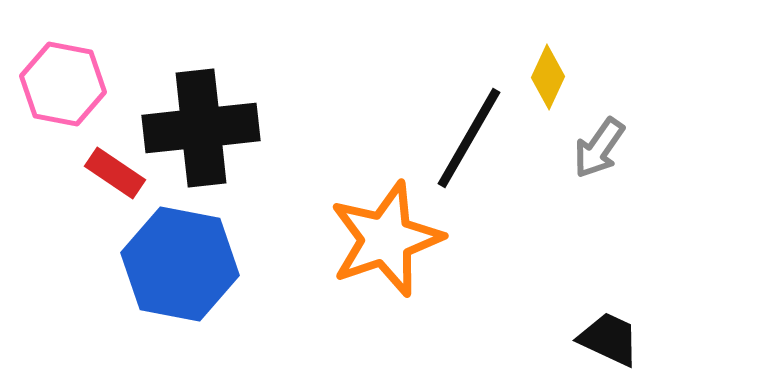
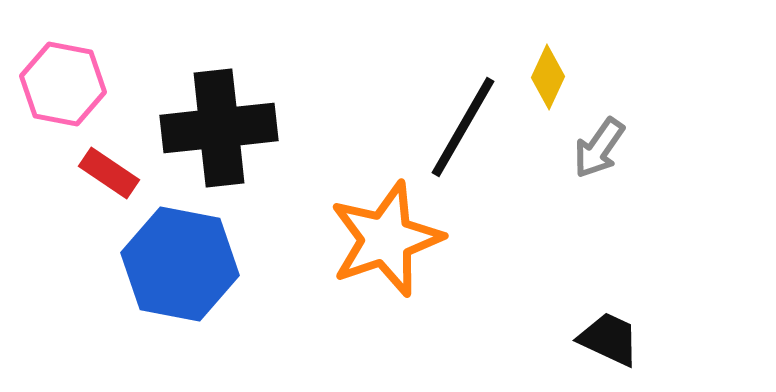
black cross: moved 18 px right
black line: moved 6 px left, 11 px up
red rectangle: moved 6 px left
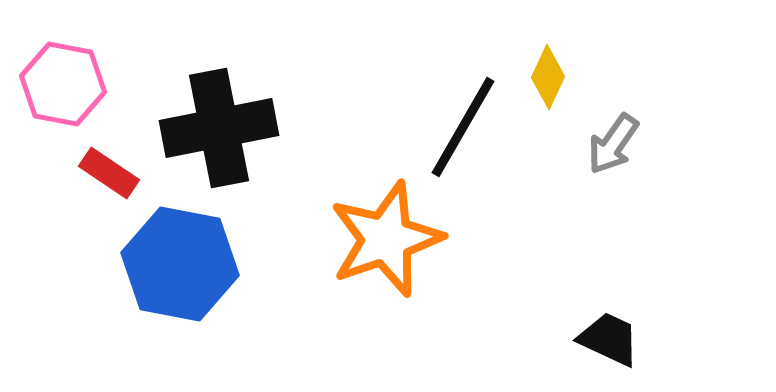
black cross: rotated 5 degrees counterclockwise
gray arrow: moved 14 px right, 4 px up
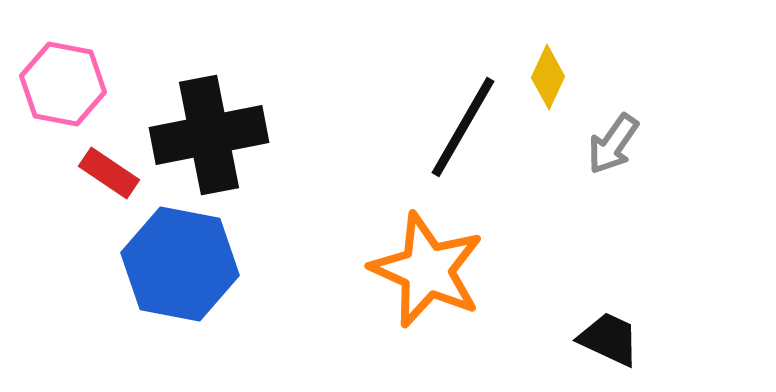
black cross: moved 10 px left, 7 px down
orange star: moved 41 px right, 31 px down; rotated 29 degrees counterclockwise
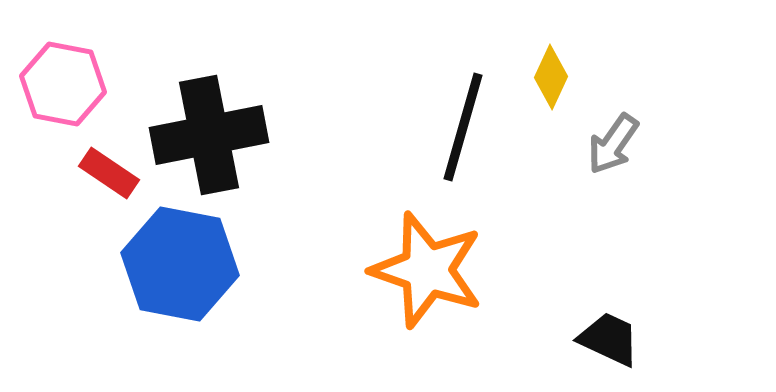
yellow diamond: moved 3 px right
black line: rotated 14 degrees counterclockwise
orange star: rotated 5 degrees counterclockwise
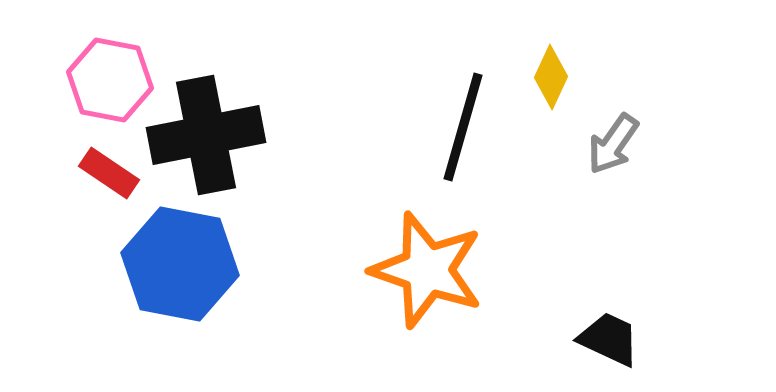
pink hexagon: moved 47 px right, 4 px up
black cross: moved 3 px left
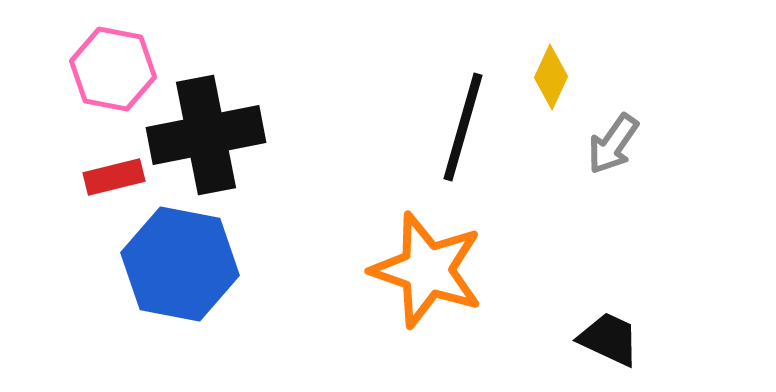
pink hexagon: moved 3 px right, 11 px up
red rectangle: moved 5 px right, 4 px down; rotated 48 degrees counterclockwise
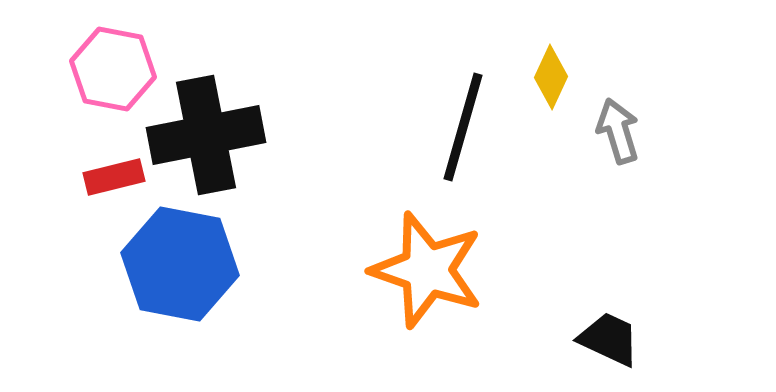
gray arrow: moved 5 px right, 13 px up; rotated 128 degrees clockwise
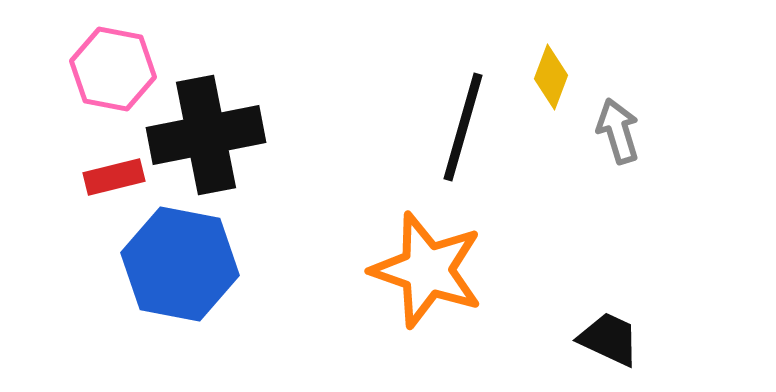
yellow diamond: rotated 4 degrees counterclockwise
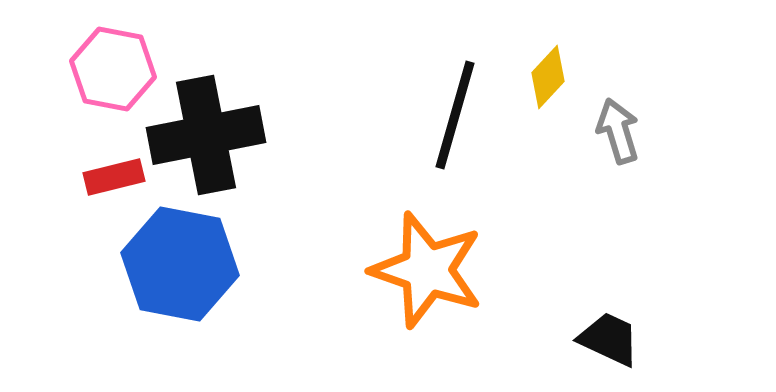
yellow diamond: moved 3 px left; rotated 22 degrees clockwise
black line: moved 8 px left, 12 px up
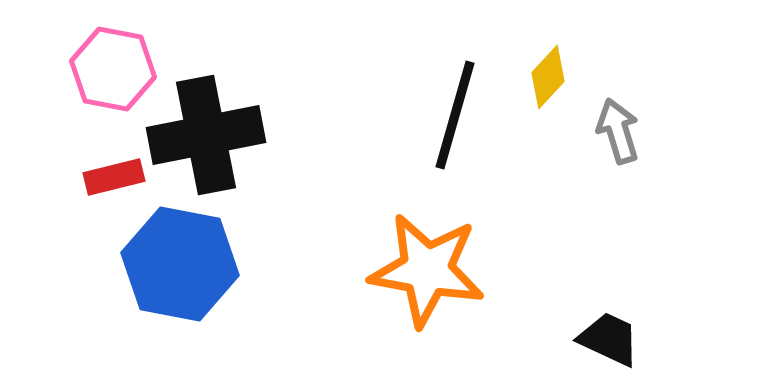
orange star: rotated 9 degrees counterclockwise
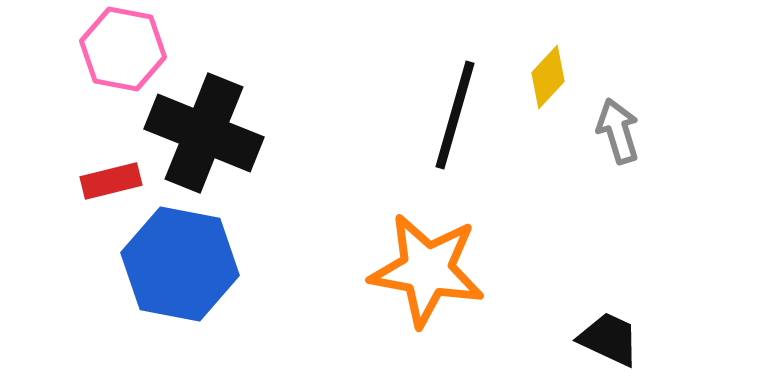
pink hexagon: moved 10 px right, 20 px up
black cross: moved 2 px left, 2 px up; rotated 33 degrees clockwise
red rectangle: moved 3 px left, 4 px down
